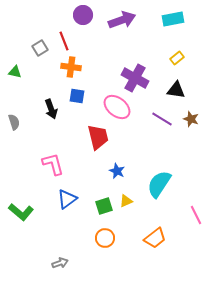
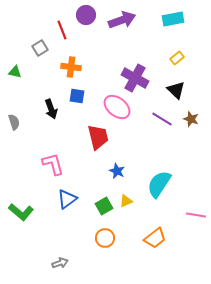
purple circle: moved 3 px right
red line: moved 2 px left, 11 px up
black triangle: rotated 36 degrees clockwise
green square: rotated 12 degrees counterclockwise
pink line: rotated 54 degrees counterclockwise
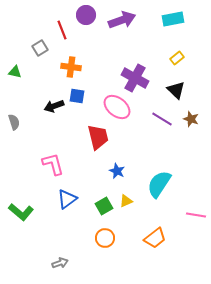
black arrow: moved 3 px right, 3 px up; rotated 90 degrees clockwise
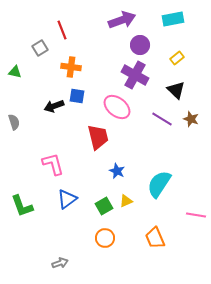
purple circle: moved 54 px right, 30 px down
purple cross: moved 3 px up
green L-shape: moved 1 px right, 6 px up; rotated 30 degrees clockwise
orange trapezoid: rotated 105 degrees clockwise
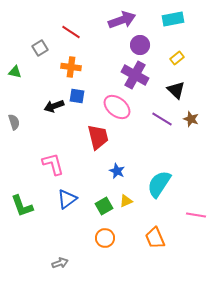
red line: moved 9 px right, 2 px down; rotated 36 degrees counterclockwise
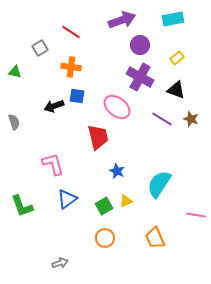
purple cross: moved 5 px right, 2 px down
black triangle: rotated 24 degrees counterclockwise
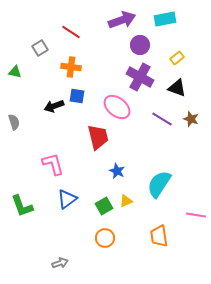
cyan rectangle: moved 8 px left
black triangle: moved 1 px right, 2 px up
orange trapezoid: moved 4 px right, 2 px up; rotated 15 degrees clockwise
